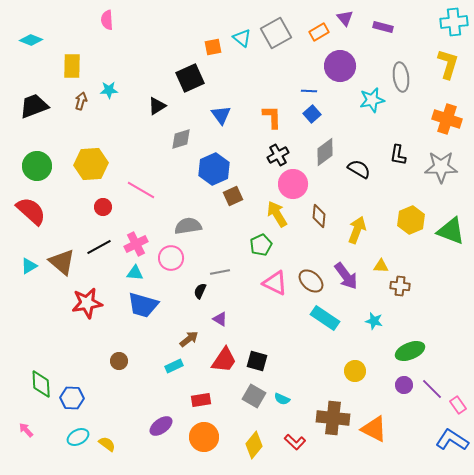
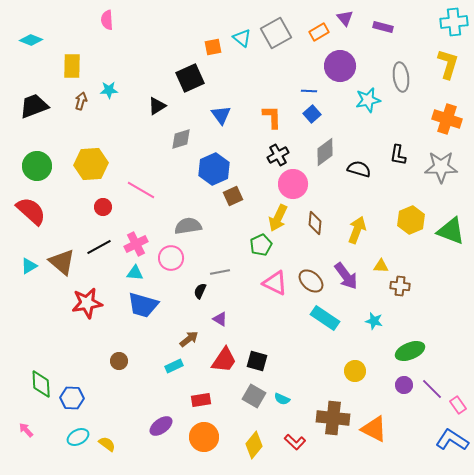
cyan star at (372, 100): moved 4 px left
black semicircle at (359, 169): rotated 15 degrees counterclockwise
yellow arrow at (277, 214): moved 1 px right, 4 px down; rotated 124 degrees counterclockwise
brown diamond at (319, 216): moved 4 px left, 7 px down
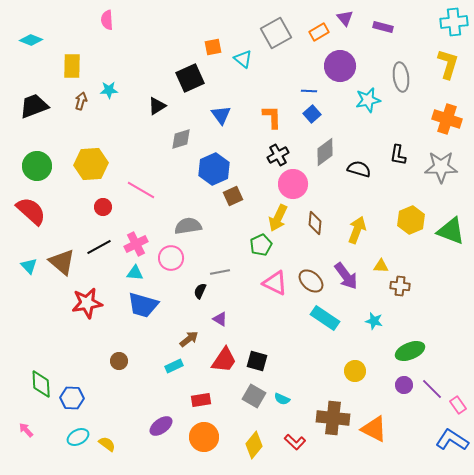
cyan triangle at (242, 38): moved 1 px right, 21 px down
cyan triangle at (29, 266): rotated 42 degrees counterclockwise
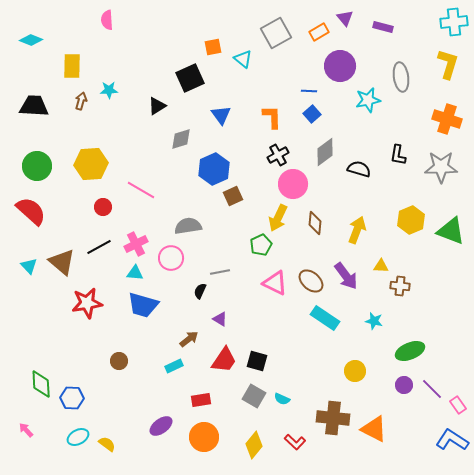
black trapezoid at (34, 106): rotated 24 degrees clockwise
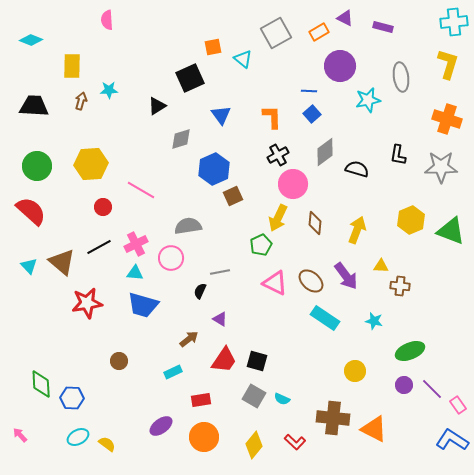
purple triangle at (345, 18): rotated 24 degrees counterclockwise
black semicircle at (359, 169): moved 2 px left
cyan rectangle at (174, 366): moved 1 px left, 6 px down
pink arrow at (26, 430): moved 6 px left, 5 px down
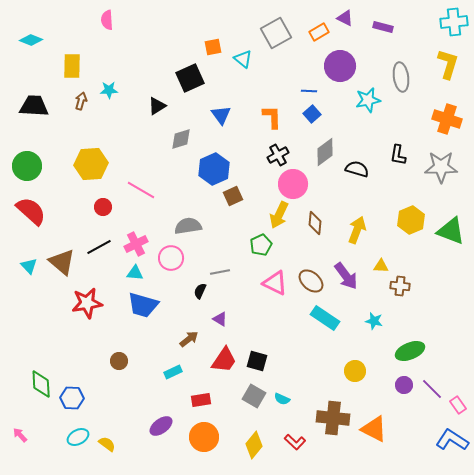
green circle at (37, 166): moved 10 px left
yellow arrow at (278, 218): moved 1 px right, 3 px up
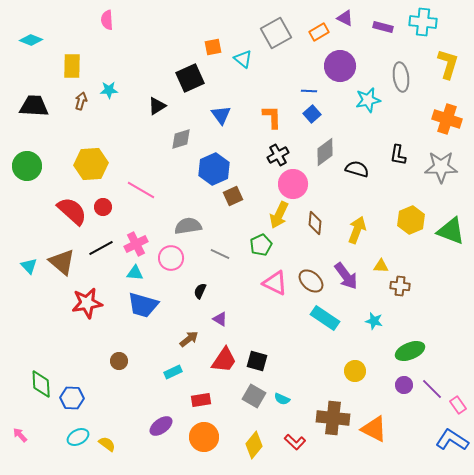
cyan cross at (454, 22): moved 31 px left; rotated 12 degrees clockwise
red semicircle at (31, 211): moved 41 px right
black line at (99, 247): moved 2 px right, 1 px down
gray line at (220, 272): moved 18 px up; rotated 36 degrees clockwise
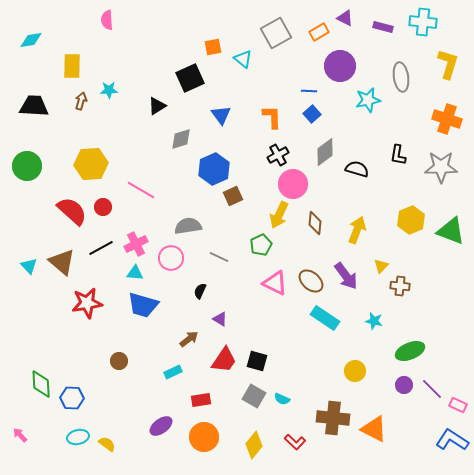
cyan diamond at (31, 40): rotated 30 degrees counterclockwise
gray line at (220, 254): moved 1 px left, 3 px down
yellow triangle at (381, 266): rotated 49 degrees counterclockwise
pink rectangle at (458, 405): rotated 30 degrees counterclockwise
cyan ellipse at (78, 437): rotated 15 degrees clockwise
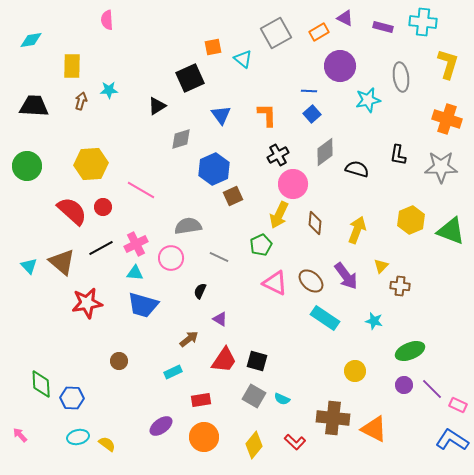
orange L-shape at (272, 117): moved 5 px left, 2 px up
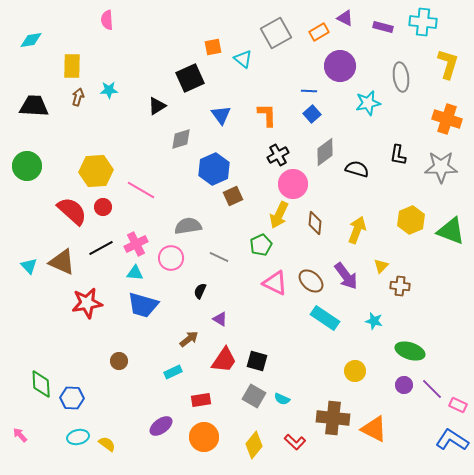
cyan star at (368, 100): moved 3 px down
brown arrow at (81, 101): moved 3 px left, 4 px up
yellow hexagon at (91, 164): moved 5 px right, 7 px down
brown triangle at (62, 262): rotated 16 degrees counterclockwise
green ellipse at (410, 351): rotated 40 degrees clockwise
